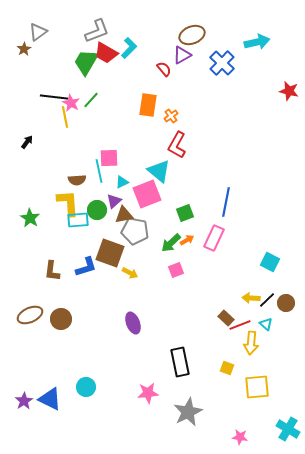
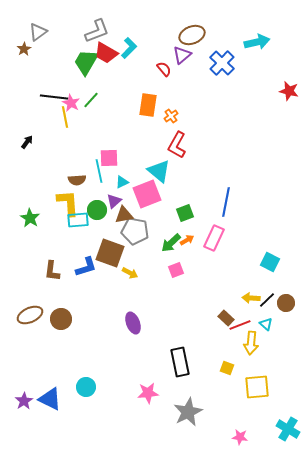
purple triangle at (182, 55): rotated 12 degrees counterclockwise
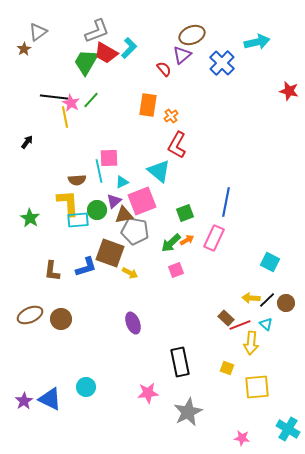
pink square at (147, 194): moved 5 px left, 7 px down
pink star at (240, 437): moved 2 px right, 1 px down
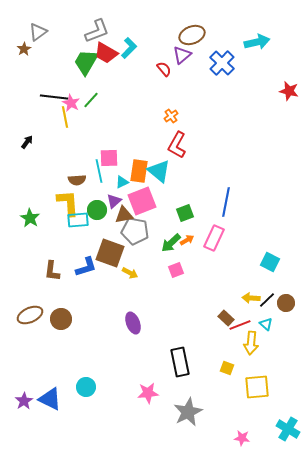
orange rectangle at (148, 105): moved 9 px left, 66 px down
